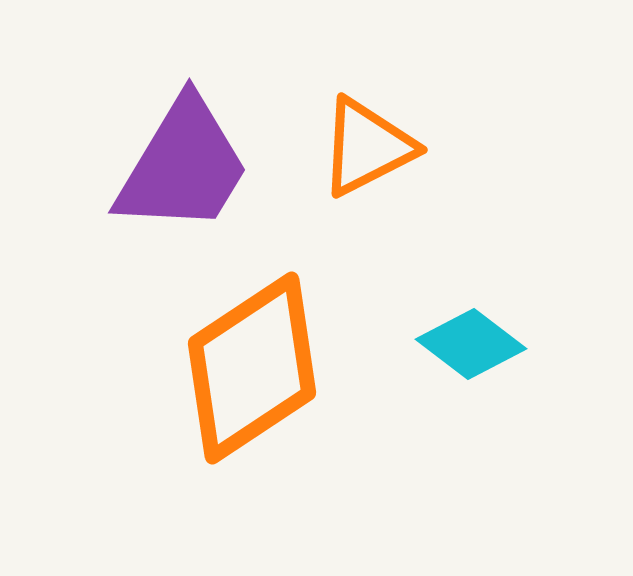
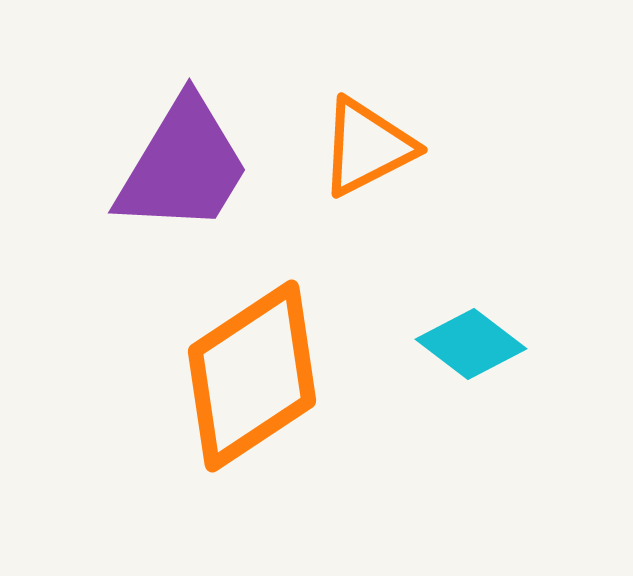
orange diamond: moved 8 px down
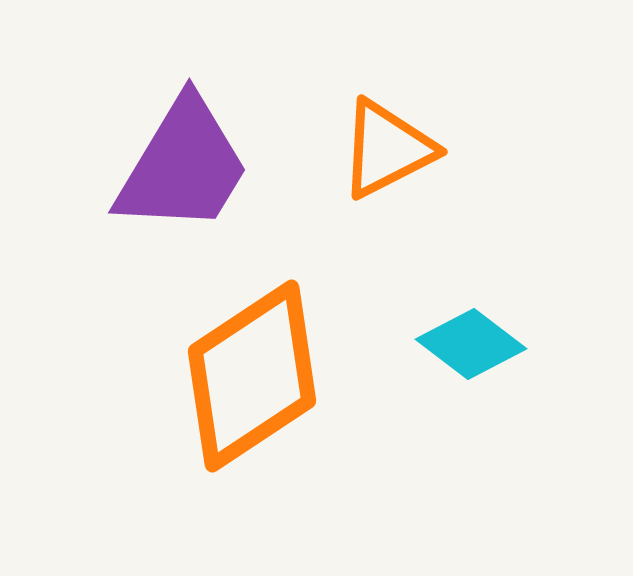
orange triangle: moved 20 px right, 2 px down
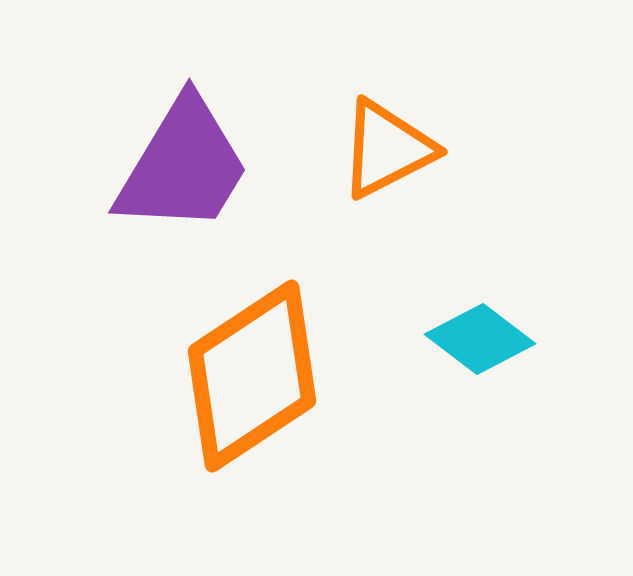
cyan diamond: moved 9 px right, 5 px up
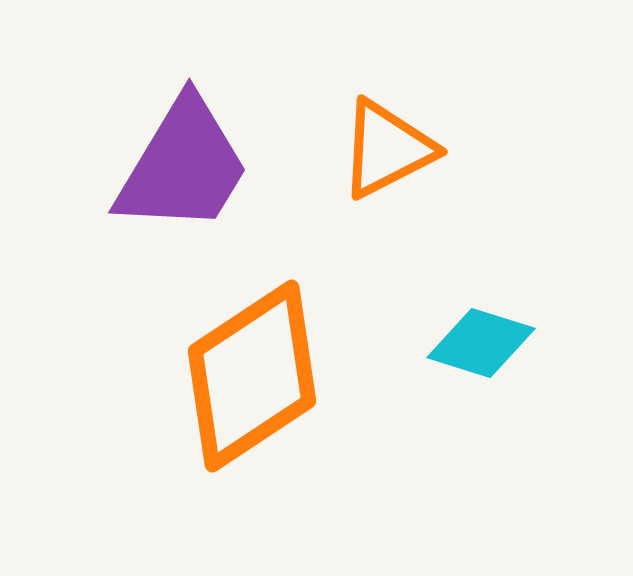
cyan diamond: moved 1 px right, 4 px down; rotated 20 degrees counterclockwise
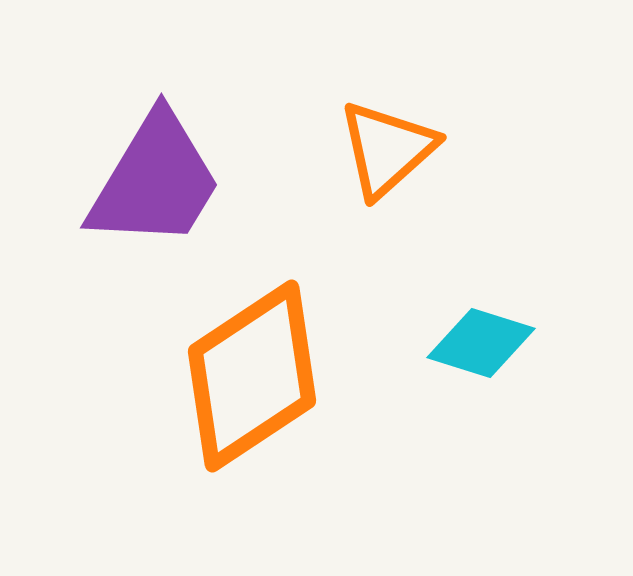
orange triangle: rotated 15 degrees counterclockwise
purple trapezoid: moved 28 px left, 15 px down
